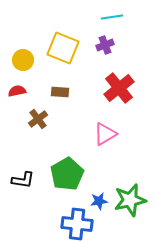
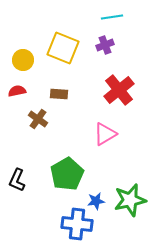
red cross: moved 2 px down
brown rectangle: moved 1 px left, 2 px down
brown cross: rotated 18 degrees counterclockwise
black L-shape: moved 6 px left; rotated 105 degrees clockwise
blue star: moved 3 px left
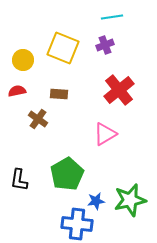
black L-shape: moved 2 px right; rotated 15 degrees counterclockwise
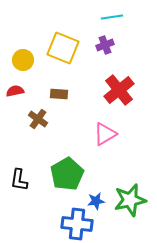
red semicircle: moved 2 px left
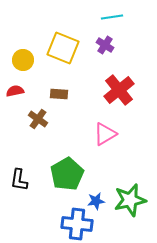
purple cross: rotated 36 degrees counterclockwise
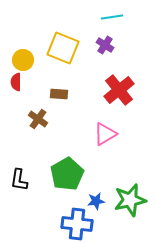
red semicircle: moved 1 px right, 9 px up; rotated 78 degrees counterclockwise
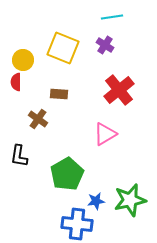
black L-shape: moved 24 px up
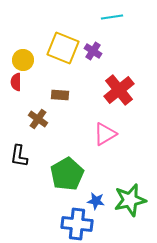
purple cross: moved 12 px left, 6 px down
brown rectangle: moved 1 px right, 1 px down
blue star: rotated 18 degrees clockwise
